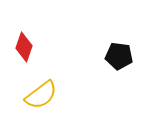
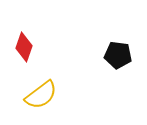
black pentagon: moved 1 px left, 1 px up
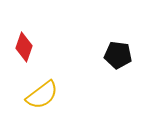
yellow semicircle: moved 1 px right
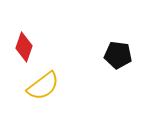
yellow semicircle: moved 1 px right, 9 px up
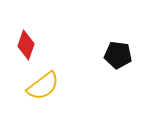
red diamond: moved 2 px right, 2 px up
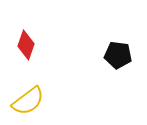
yellow semicircle: moved 15 px left, 15 px down
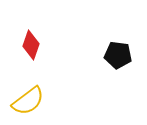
red diamond: moved 5 px right
